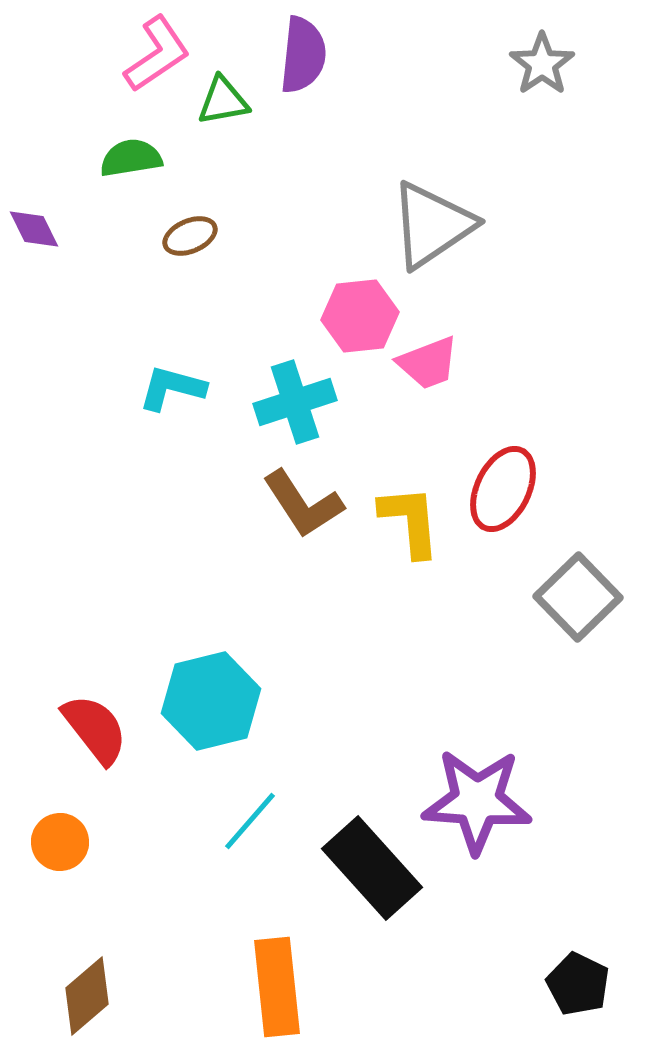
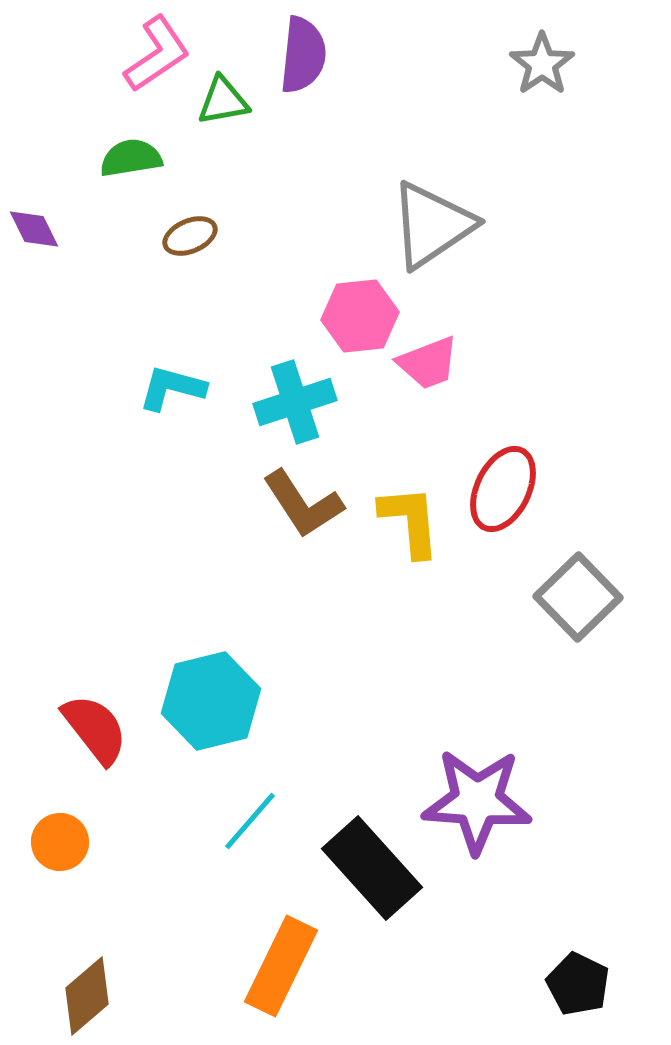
orange rectangle: moved 4 px right, 21 px up; rotated 32 degrees clockwise
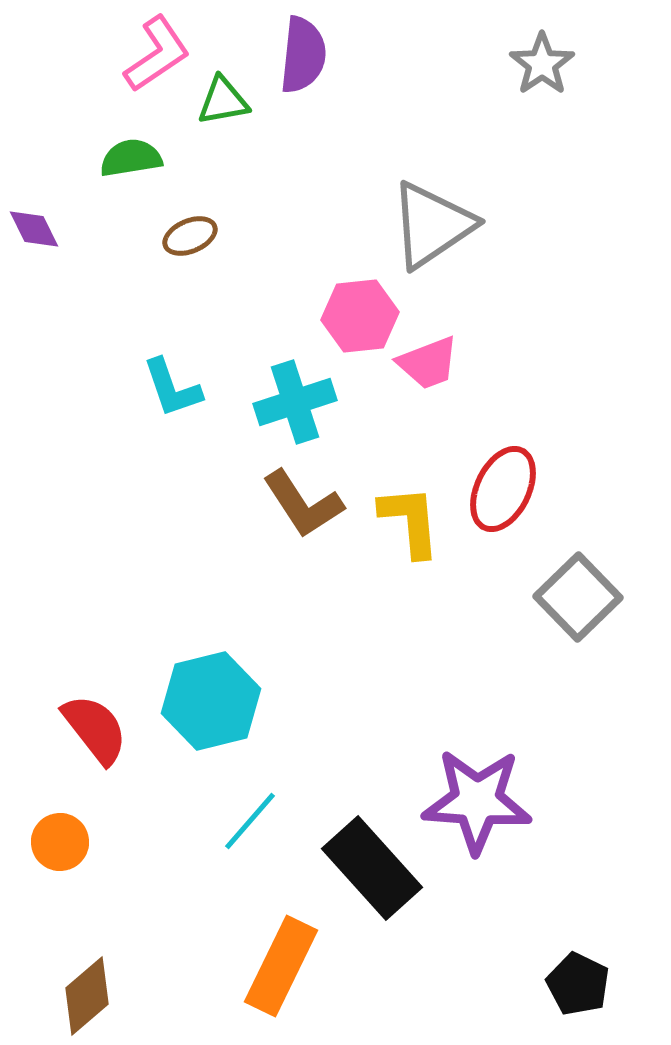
cyan L-shape: rotated 124 degrees counterclockwise
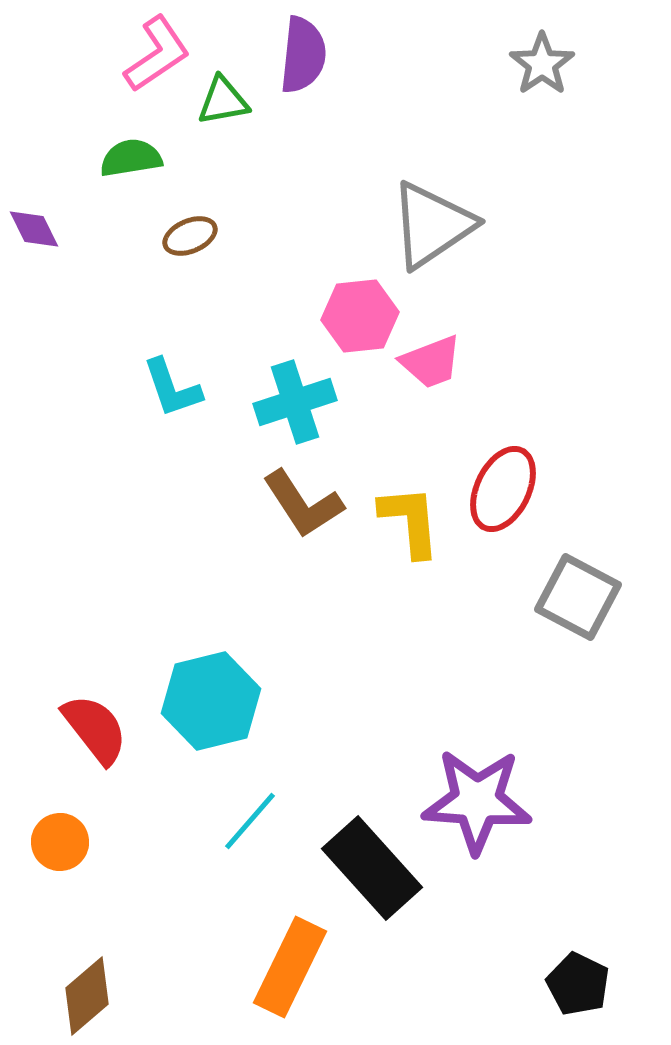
pink trapezoid: moved 3 px right, 1 px up
gray square: rotated 18 degrees counterclockwise
orange rectangle: moved 9 px right, 1 px down
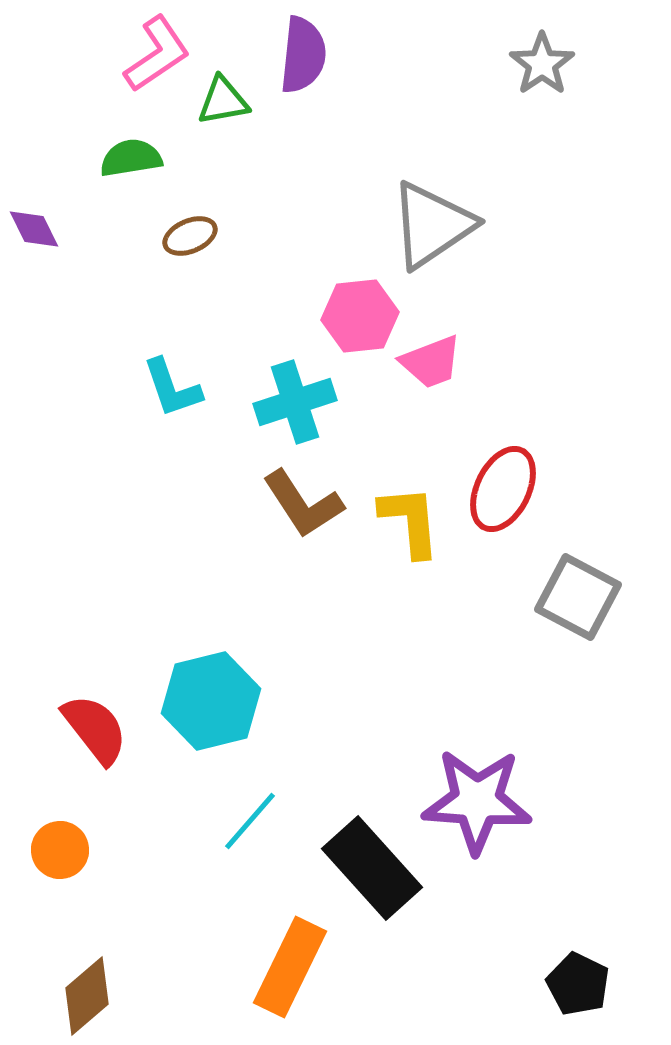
orange circle: moved 8 px down
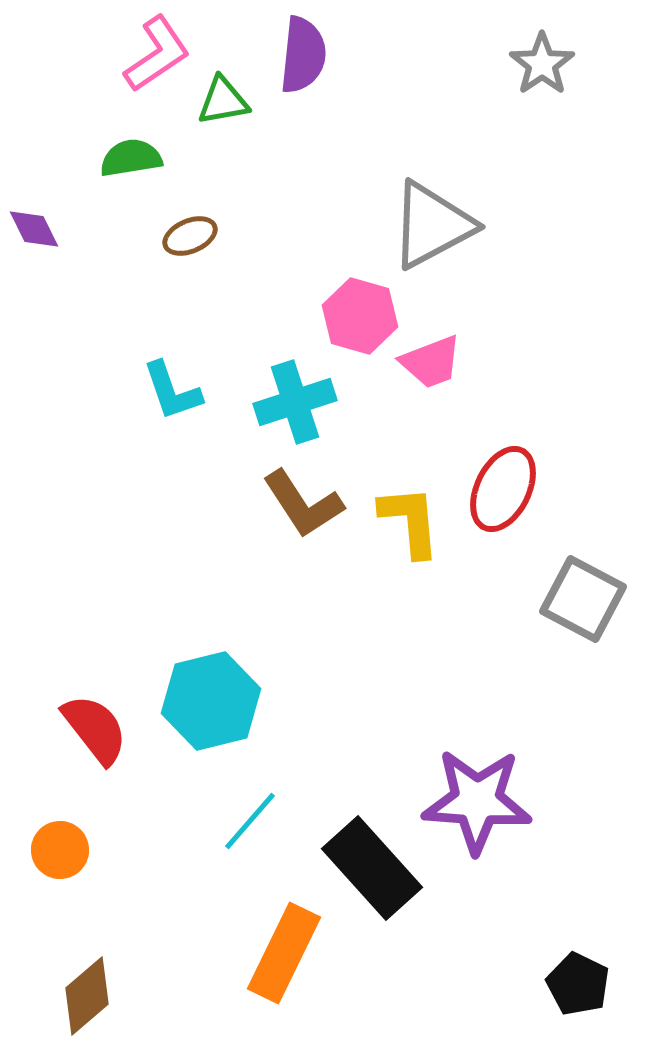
gray triangle: rotated 6 degrees clockwise
pink hexagon: rotated 22 degrees clockwise
cyan L-shape: moved 3 px down
gray square: moved 5 px right, 2 px down
orange rectangle: moved 6 px left, 14 px up
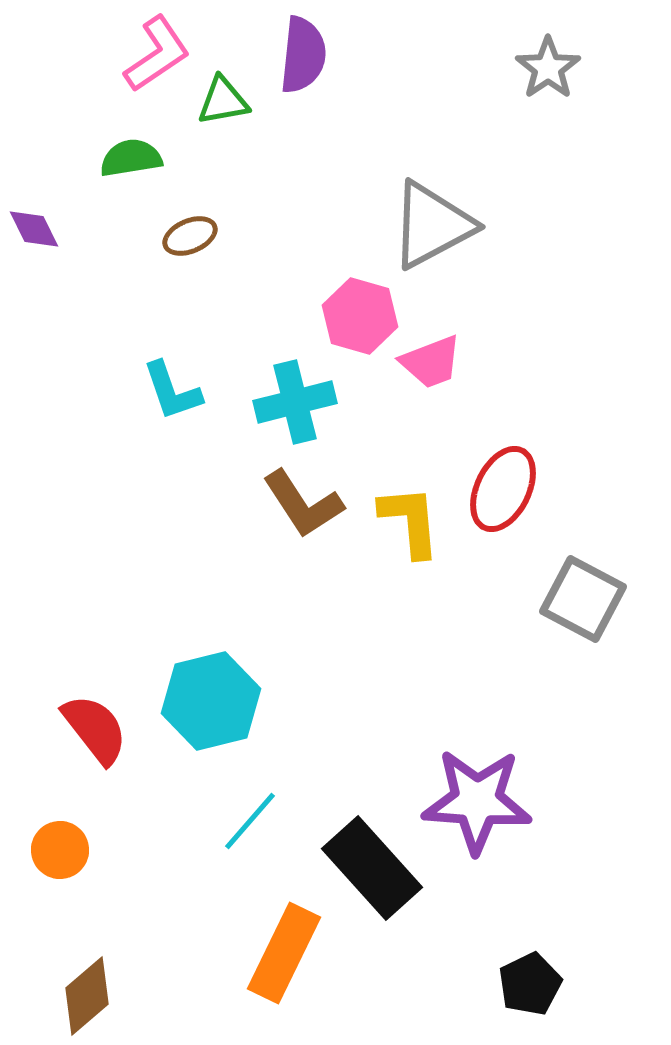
gray star: moved 6 px right, 4 px down
cyan cross: rotated 4 degrees clockwise
black pentagon: moved 48 px left; rotated 20 degrees clockwise
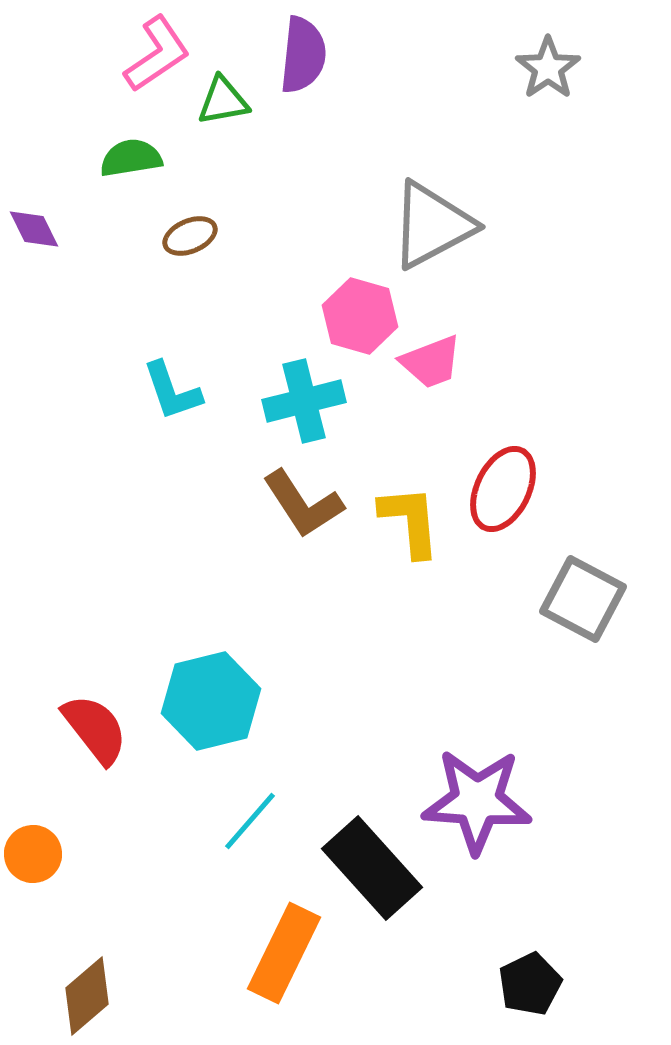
cyan cross: moved 9 px right, 1 px up
orange circle: moved 27 px left, 4 px down
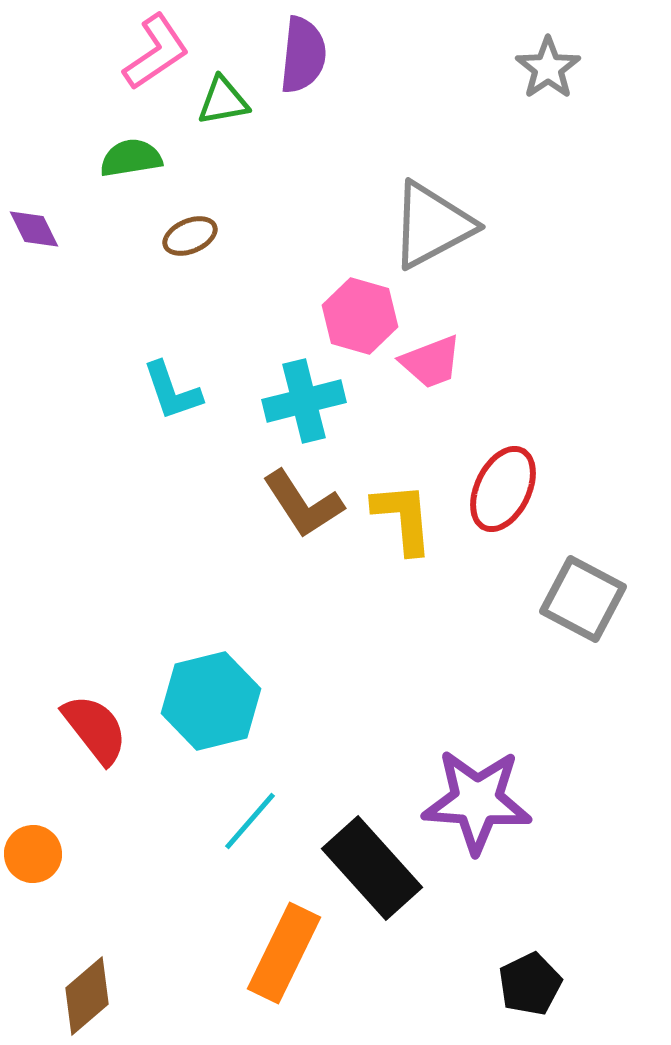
pink L-shape: moved 1 px left, 2 px up
yellow L-shape: moved 7 px left, 3 px up
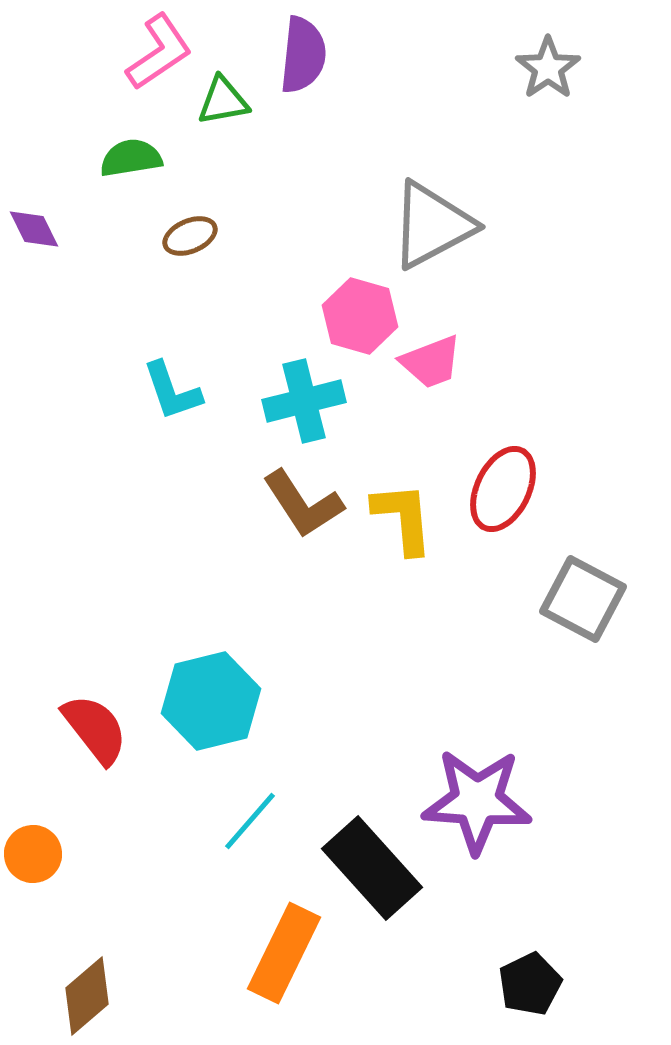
pink L-shape: moved 3 px right
